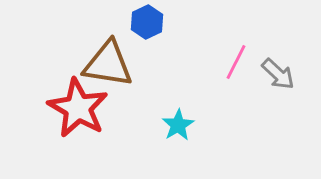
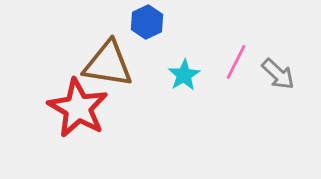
cyan star: moved 6 px right, 50 px up
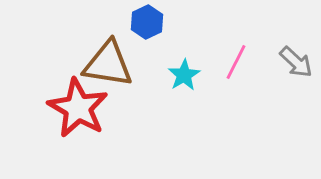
gray arrow: moved 18 px right, 12 px up
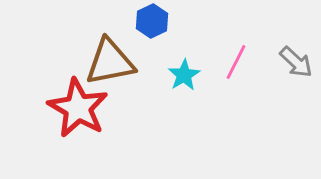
blue hexagon: moved 5 px right, 1 px up
brown triangle: moved 2 px right, 2 px up; rotated 20 degrees counterclockwise
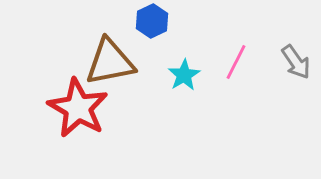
gray arrow: rotated 12 degrees clockwise
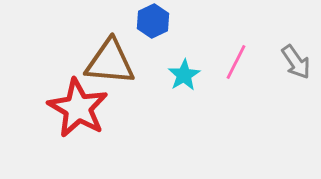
blue hexagon: moved 1 px right
brown triangle: rotated 16 degrees clockwise
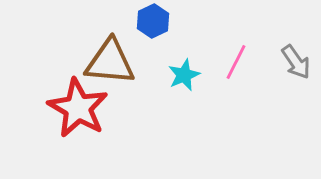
cyan star: rotated 8 degrees clockwise
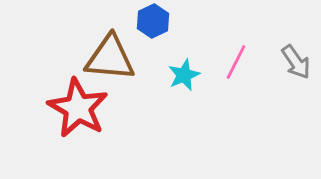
brown triangle: moved 4 px up
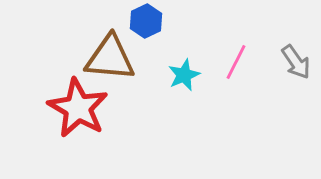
blue hexagon: moved 7 px left
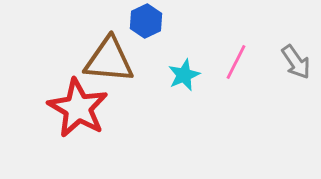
brown triangle: moved 1 px left, 2 px down
